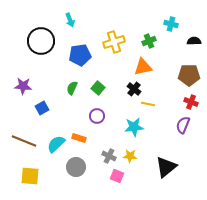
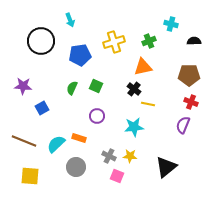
green square: moved 2 px left, 2 px up; rotated 16 degrees counterclockwise
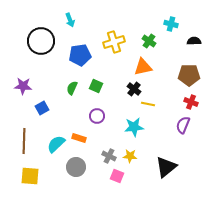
green cross: rotated 32 degrees counterclockwise
brown line: rotated 70 degrees clockwise
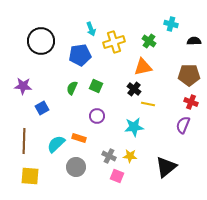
cyan arrow: moved 21 px right, 9 px down
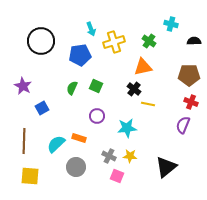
purple star: rotated 24 degrees clockwise
cyan star: moved 7 px left, 1 px down
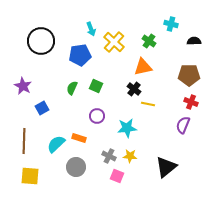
yellow cross: rotated 30 degrees counterclockwise
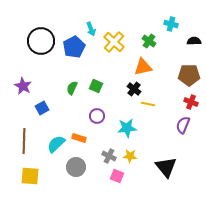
blue pentagon: moved 6 px left, 8 px up; rotated 20 degrees counterclockwise
black triangle: rotated 30 degrees counterclockwise
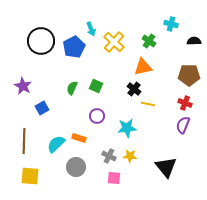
red cross: moved 6 px left, 1 px down
pink square: moved 3 px left, 2 px down; rotated 16 degrees counterclockwise
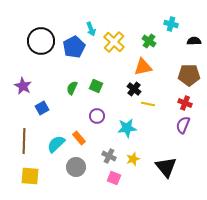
orange rectangle: rotated 32 degrees clockwise
yellow star: moved 3 px right, 3 px down; rotated 24 degrees counterclockwise
pink square: rotated 16 degrees clockwise
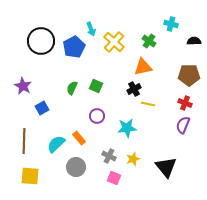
black cross: rotated 24 degrees clockwise
